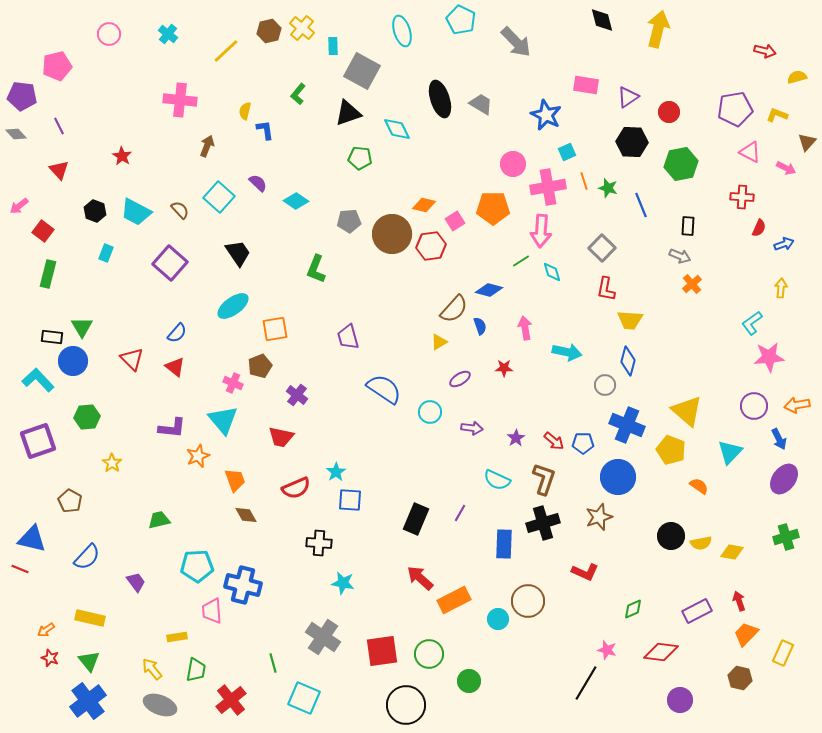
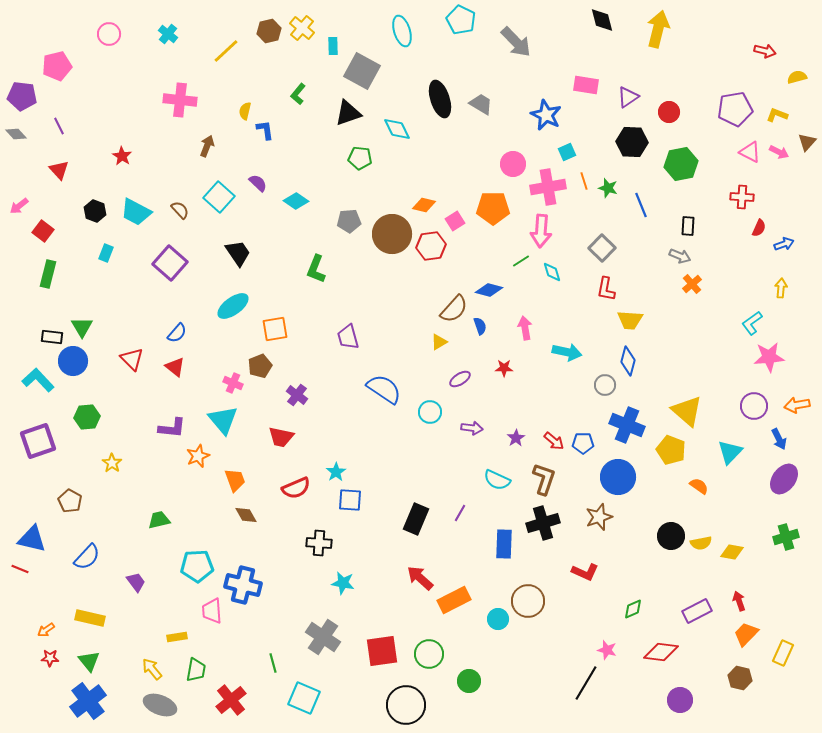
pink arrow at (786, 168): moved 7 px left, 16 px up
red star at (50, 658): rotated 18 degrees counterclockwise
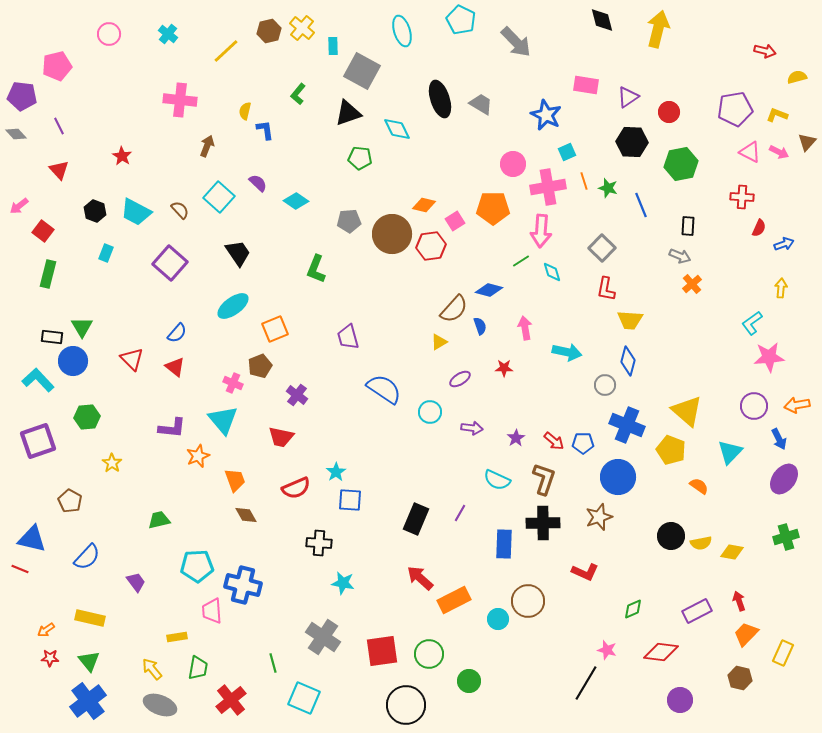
orange square at (275, 329): rotated 12 degrees counterclockwise
black cross at (543, 523): rotated 16 degrees clockwise
green trapezoid at (196, 670): moved 2 px right, 2 px up
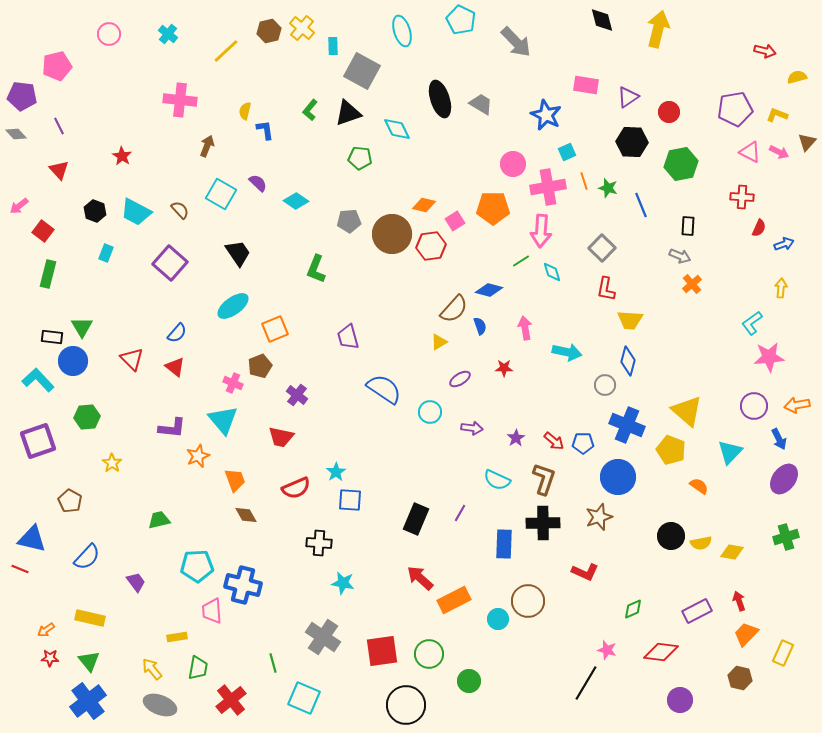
green L-shape at (298, 94): moved 12 px right, 16 px down
cyan square at (219, 197): moved 2 px right, 3 px up; rotated 12 degrees counterclockwise
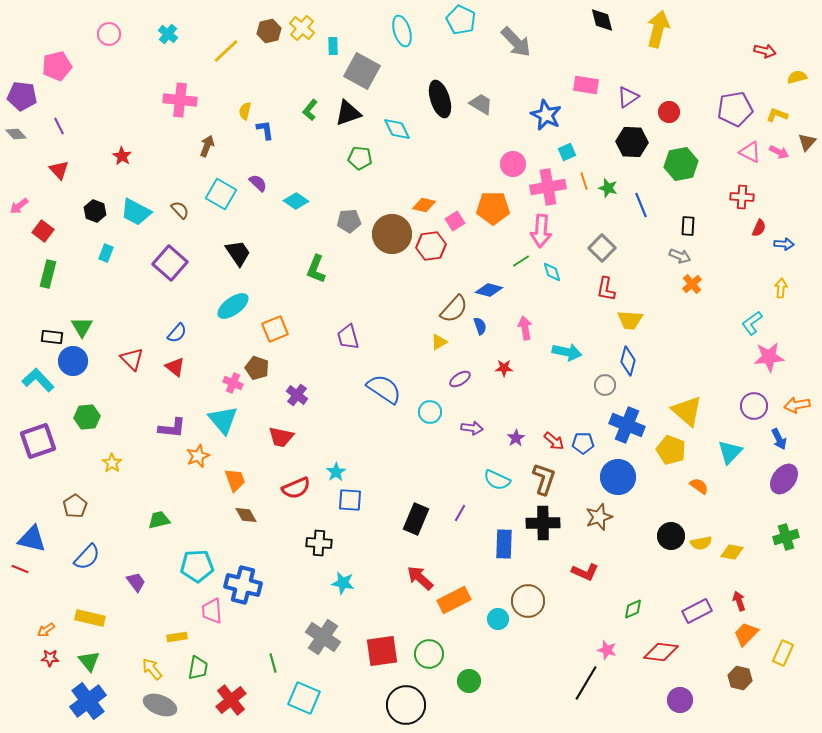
blue arrow at (784, 244): rotated 24 degrees clockwise
brown pentagon at (260, 366): moved 3 px left, 2 px down; rotated 30 degrees counterclockwise
brown pentagon at (70, 501): moved 5 px right, 5 px down; rotated 10 degrees clockwise
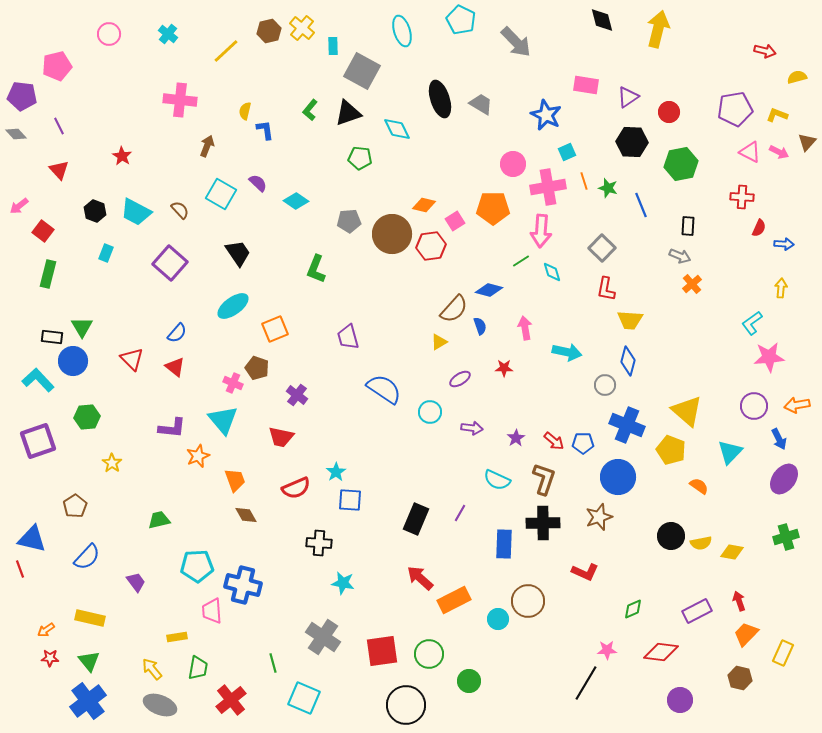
red line at (20, 569): rotated 48 degrees clockwise
pink star at (607, 650): rotated 18 degrees counterclockwise
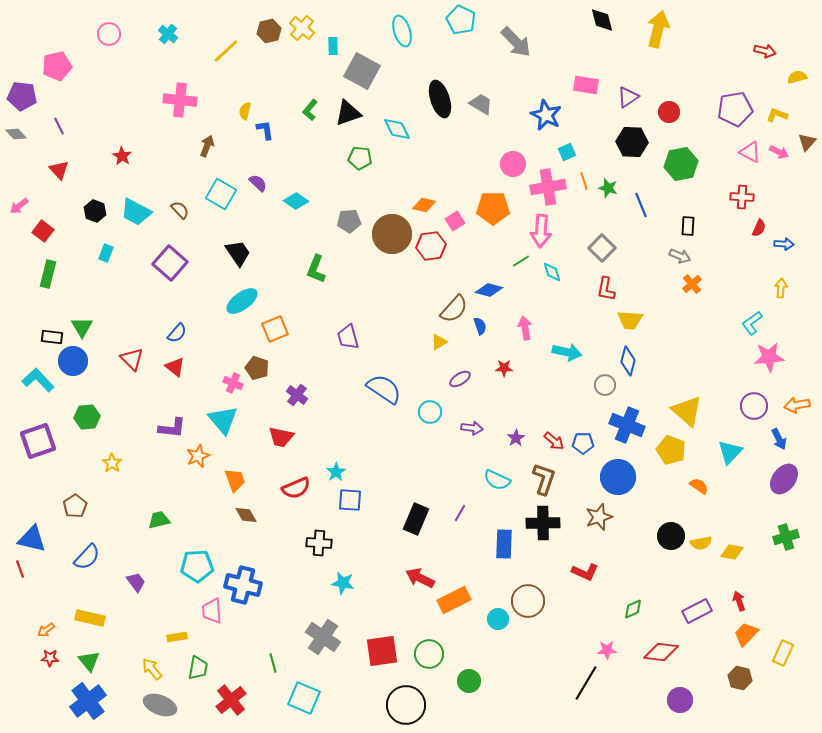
cyan ellipse at (233, 306): moved 9 px right, 5 px up
red arrow at (420, 578): rotated 16 degrees counterclockwise
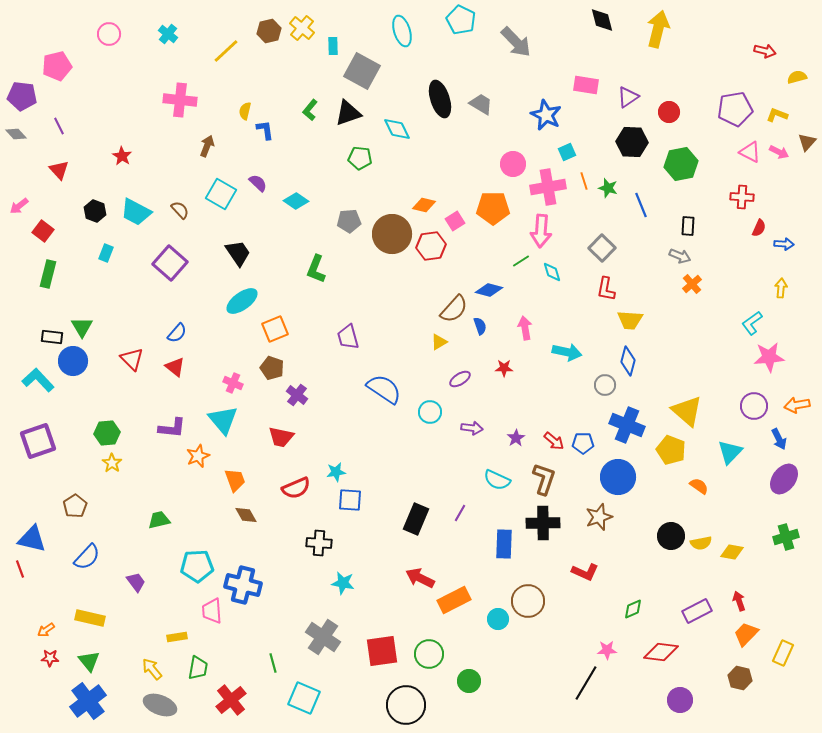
brown pentagon at (257, 368): moved 15 px right
green hexagon at (87, 417): moved 20 px right, 16 px down
cyan star at (336, 472): rotated 24 degrees clockwise
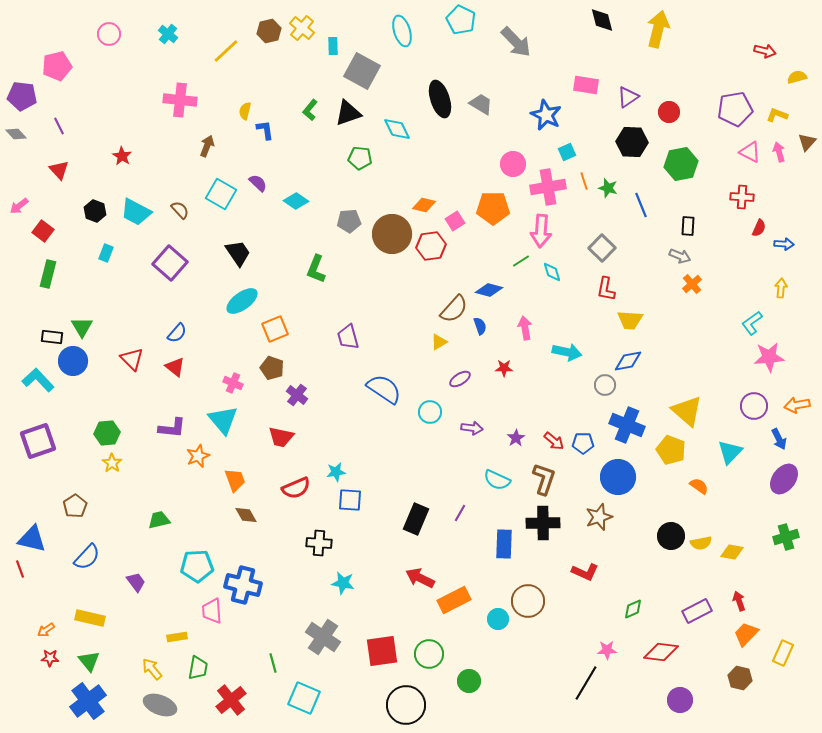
pink arrow at (779, 152): rotated 132 degrees counterclockwise
blue diamond at (628, 361): rotated 64 degrees clockwise
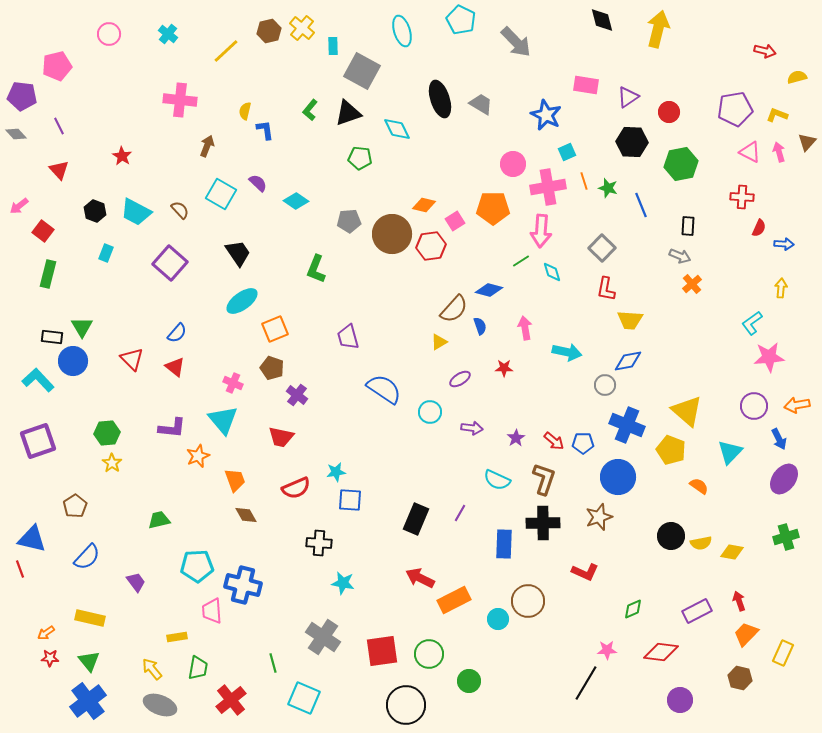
orange arrow at (46, 630): moved 3 px down
